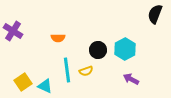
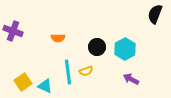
purple cross: rotated 12 degrees counterclockwise
black circle: moved 1 px left, 3 px up
cyan line: moved 1 px right, 2 px down
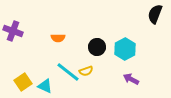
cyan line: rotated 45 degrees counterclockwise
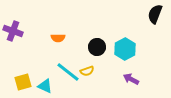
yellow semicircle: moved 1 px right
yellow square: rotated 18 degrees clockwise
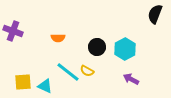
yellow semicircle: rotated 48 degrees clockwise
yellow square: rotated 12 degrees clockwise
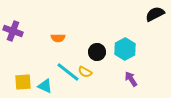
black semicircle: rotated 42 degrees clockwise
black circle: moved 5 px down
yellow semicircle: moved 2 px left, 1 px down
purple arrow: rotated 28 degrees clockwise
